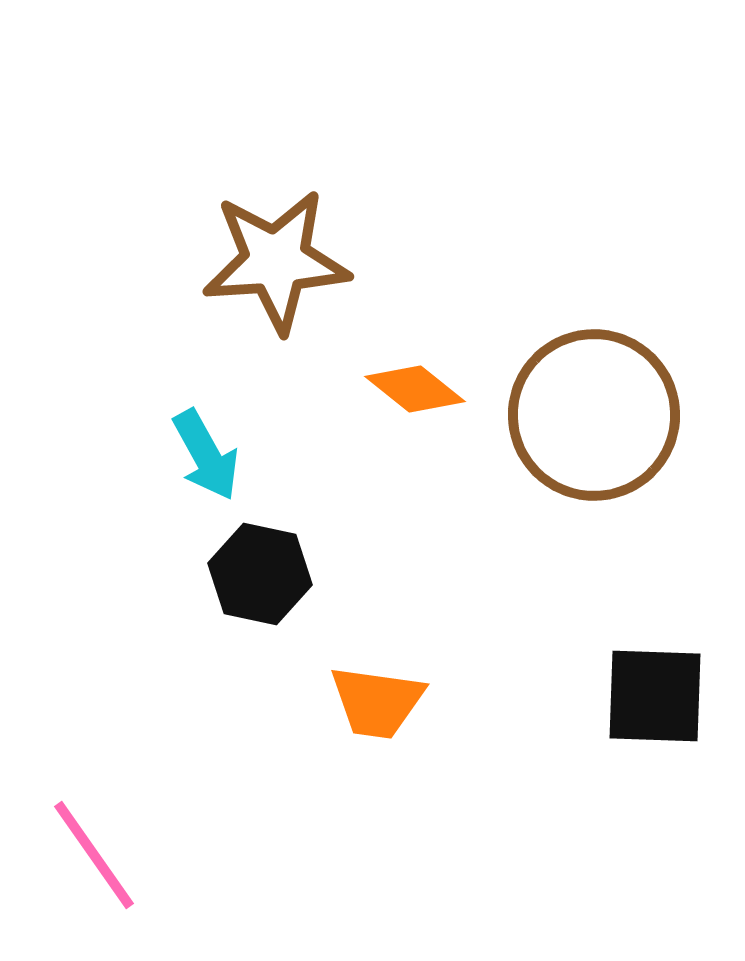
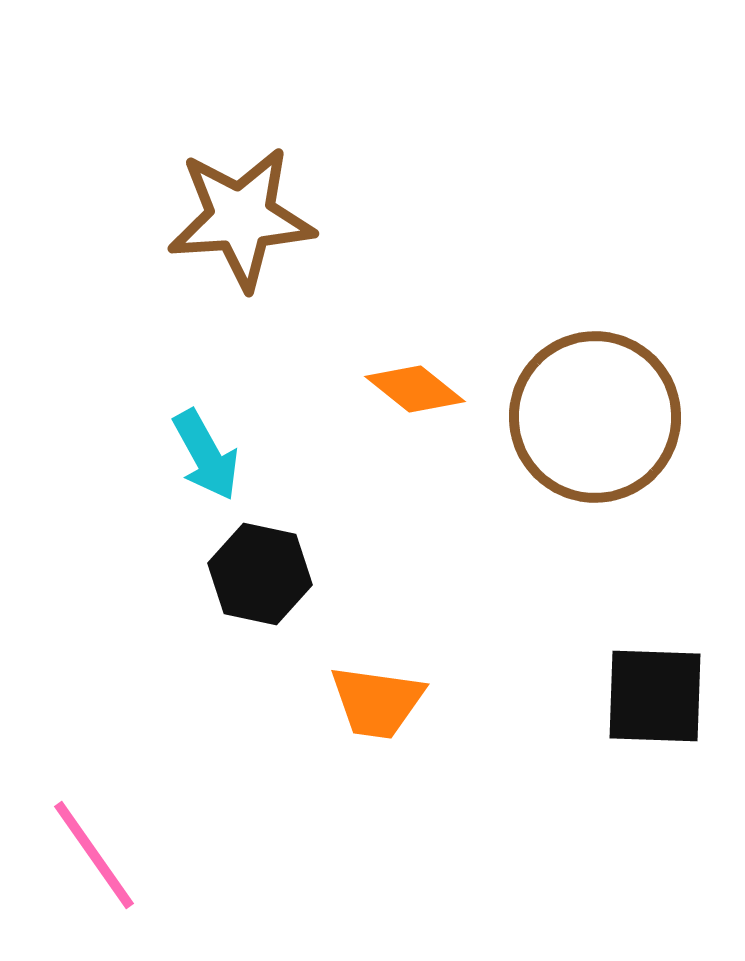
brown star: moved 35 px left, 43 px up
brown circle: moved 1 px right, 2 px down
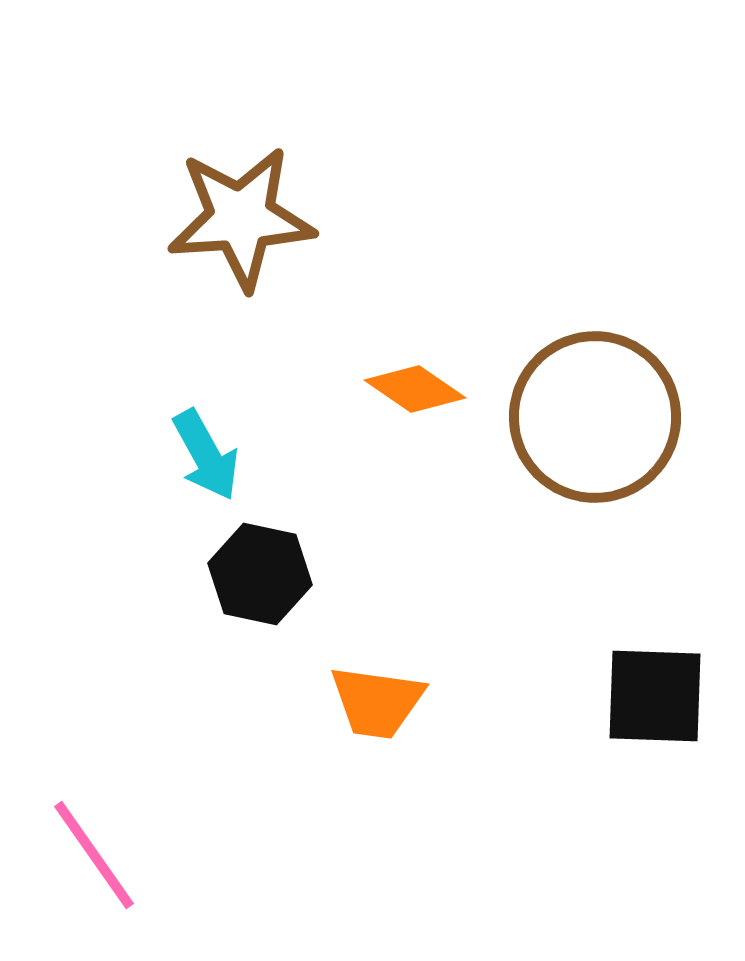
orange diamond: rotated 4 degrees counterclockwise
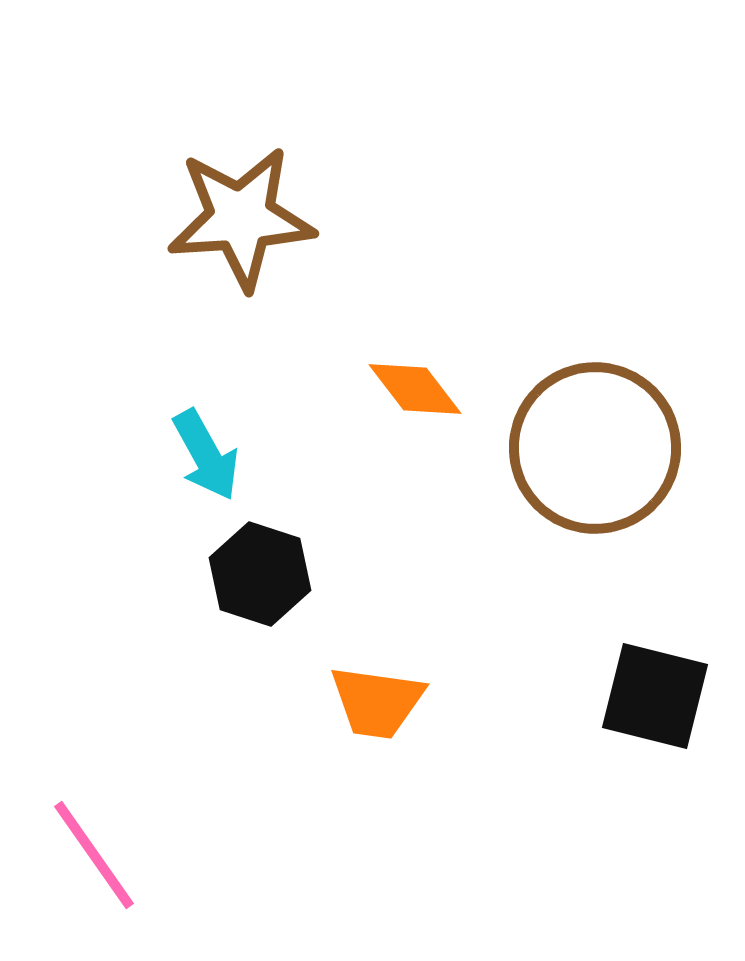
orange diamond: rotated 18 degrees clockwise
brown circle: moved 31 px down
black hexagon: rotated 6 degrees clockwise
black square: rotated 12 degrees clockwise
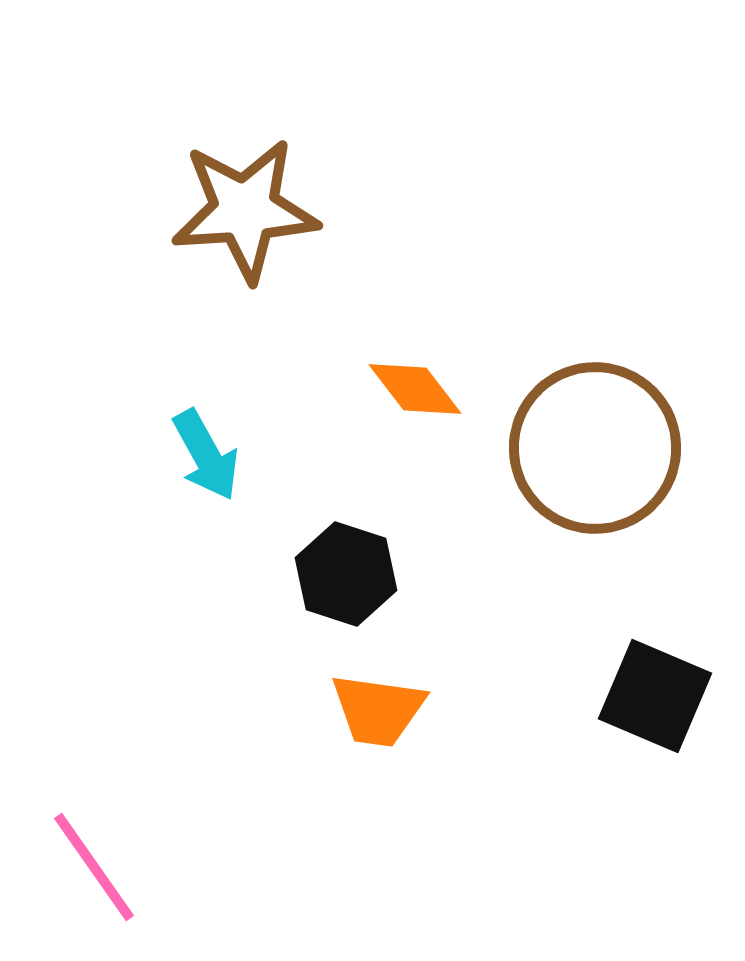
brown star: moved 4 px right, 8 px up
black hexagon: moved 86 px right
black square: rotated 9 degrees clockwise
orange trapezoid: moved 1 px right, 8 px down
pink line: moved 12 px down
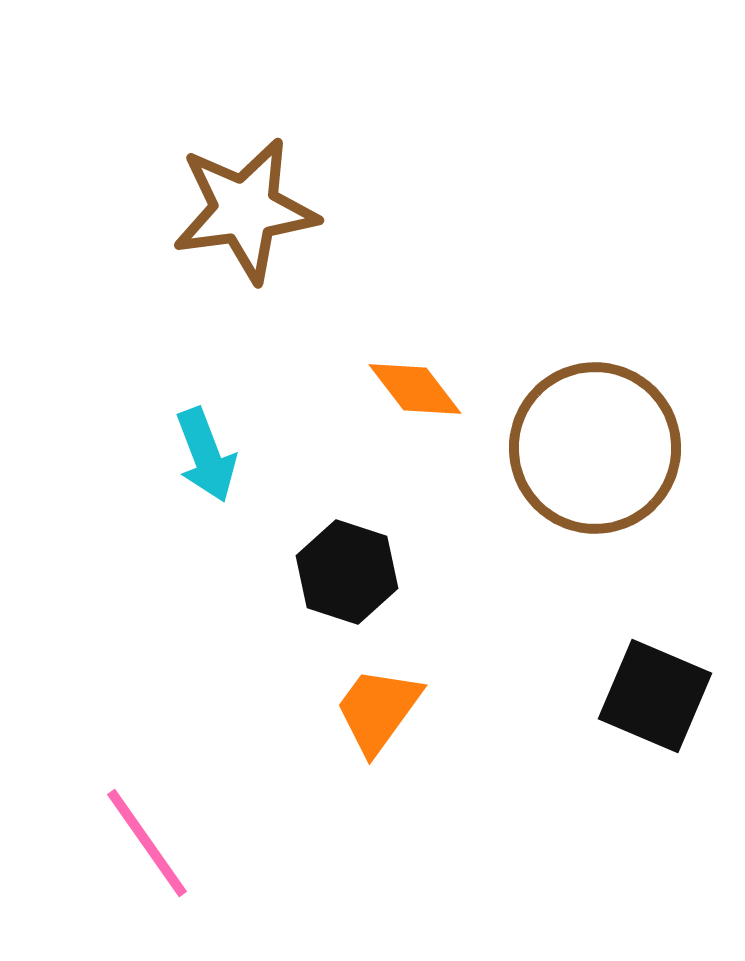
brown star: rotated 4 degrees counterclockwise
cyan arrow: rotated 8 degrees clockwise
black hexagon: moved 1 px right, 2 px up
orange trapezoid: rotated 118 degrees clockwise
pink line: moved 53 px right, 24 px up
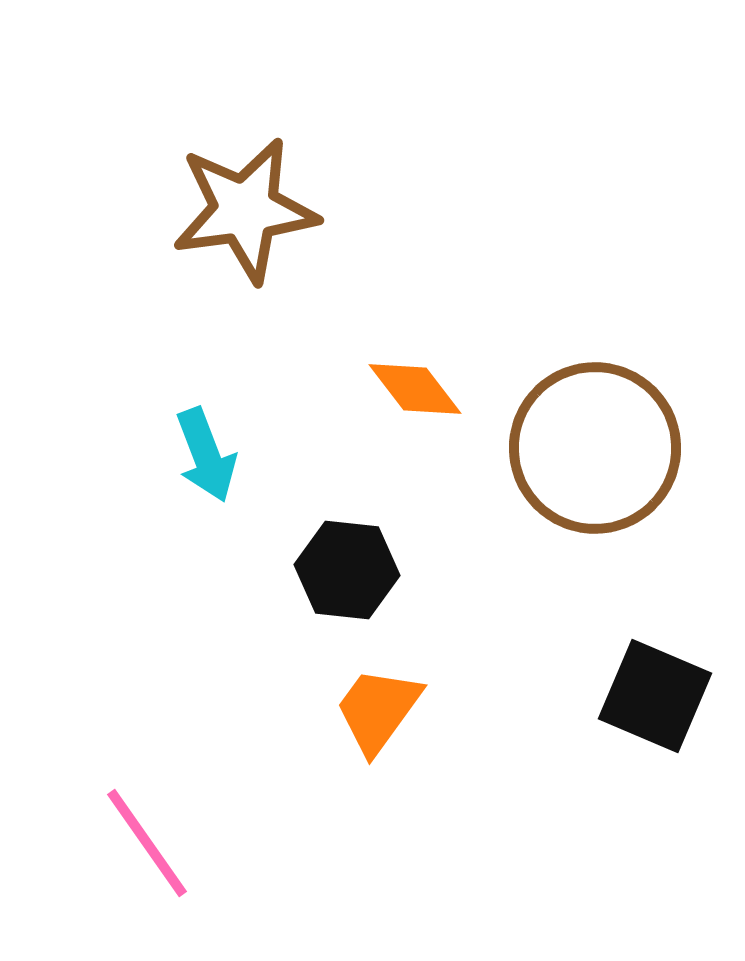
black hexagon: moved 2 px up; rotated 12 degrees counterclockwise
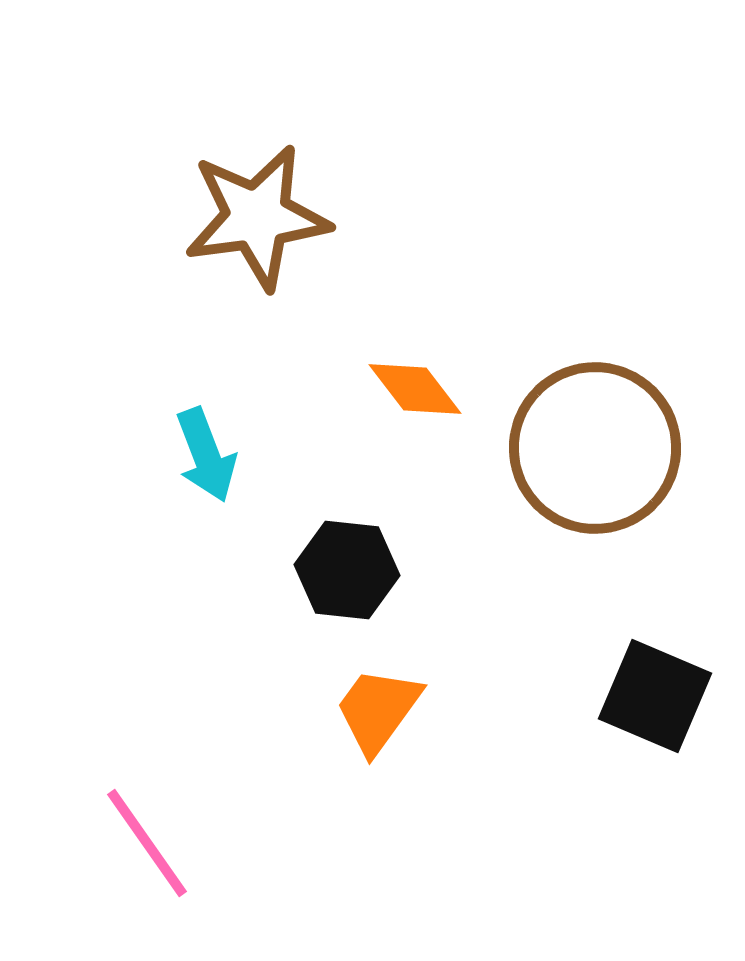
brown star: moved 12 px right, 7 px down
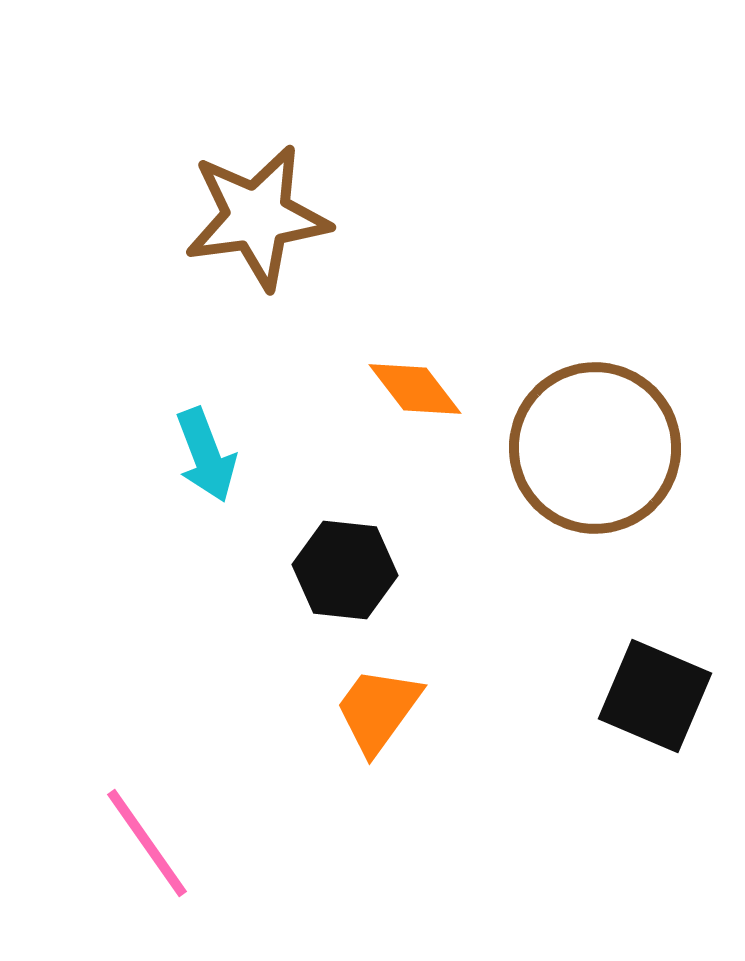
black hexagon: moved 2 px left
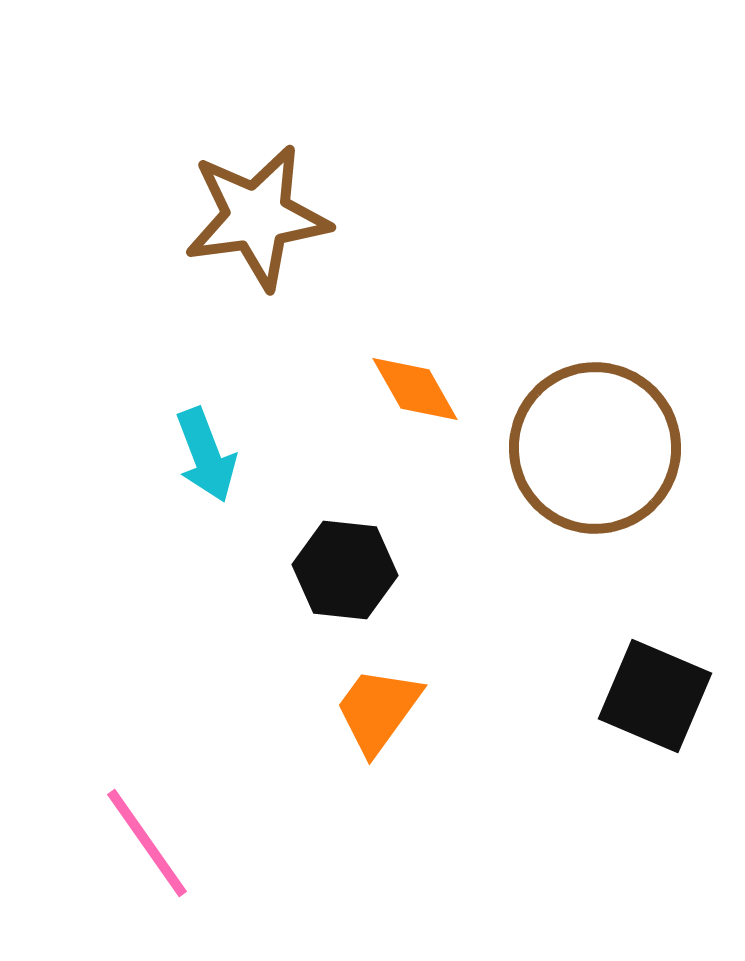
orange diamond: rotated 8 degrees clockwise
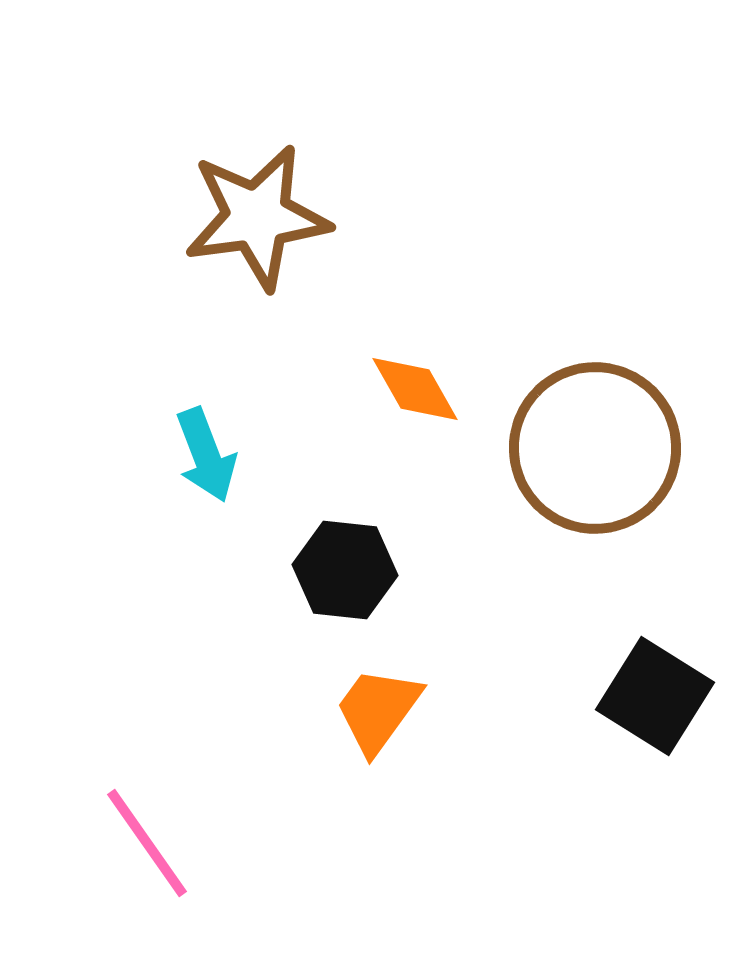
black square: rotated 9 degrees clockwise
